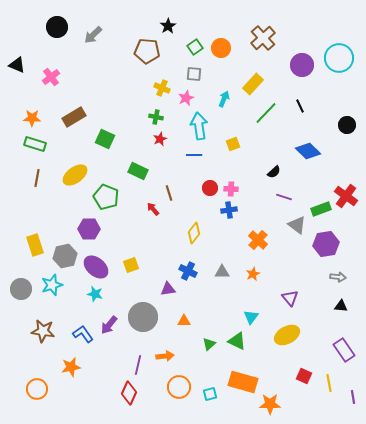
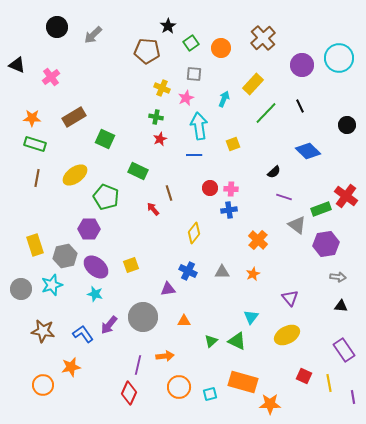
green square at (195, 47): moved 4 px left, 4 px up
green triangle at (209, 344): moved 2 px right, 3 px up
orange circle at (37, 389): moved 6 px right, 4 px up
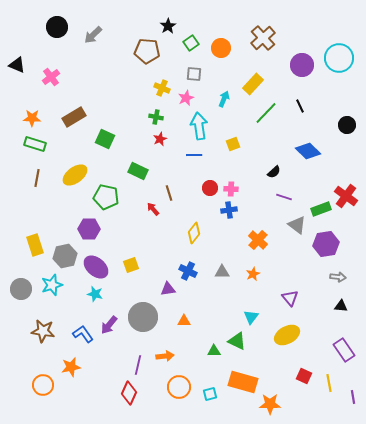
green pentagon at (106, 197): rotated 10 degrees counterclockwise
green triangle at (211, 341): moved 3 px right, 10 px down; rotated 40 degrees clockwise
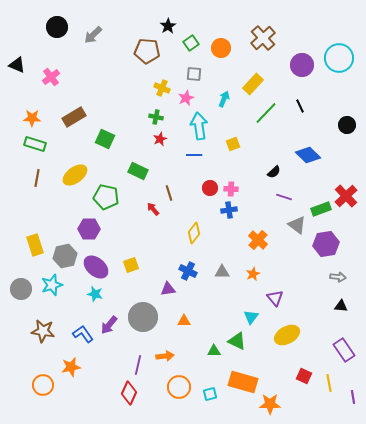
blue diamond at (308, 151): moved 4 px down
red cross at (346, 196): rotated 10 degrees clockwise
purple triangle at (290, 298): moved 15 px left
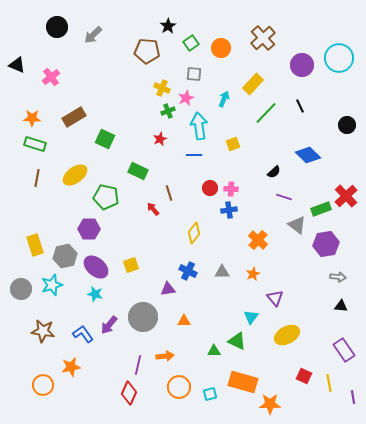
green cross at (156, 117): moved 12 px right, 6 px up; rotated 32 degrees counterclockwise
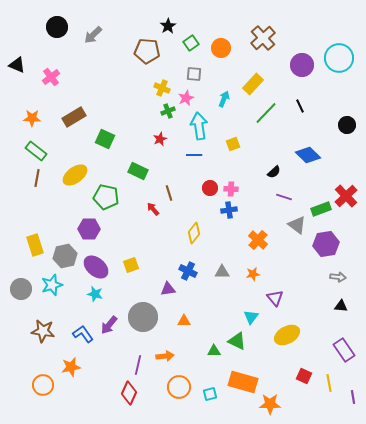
green rectangle at (35, 144): moved 1 px right, 7 px down; rotated 20 degrees clockwise
orange star at (253, 274): rotated 16 degrees clockwise
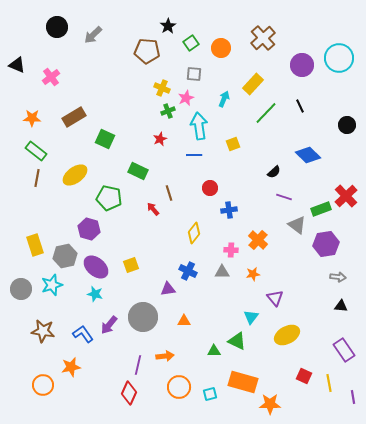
pink cross at (231, 189): moved 61 px down
green pentagon at (106, 197): moved 3 px right, 1 px down
purple hexagon at (89, 229): rotated 15 degrees clockwise
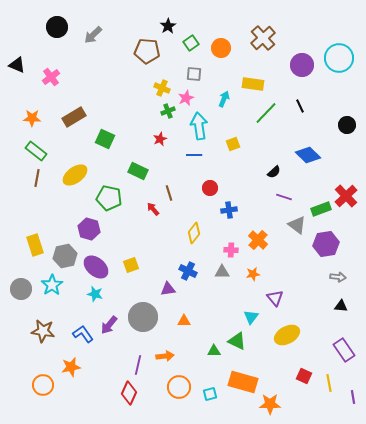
yellow rectangle at (253, 84): rotated 55 degrees clockwise
cyan star at (52, 285): rotated 15 degrees counterclockwise
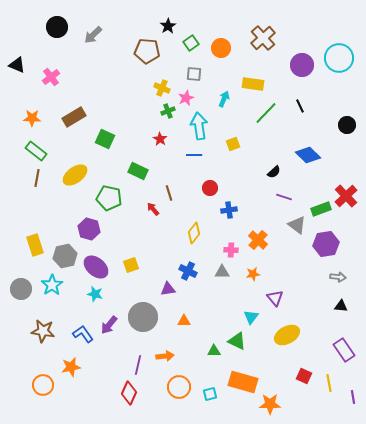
red star at (160, 139): rotated 16 degrees counterclockwise
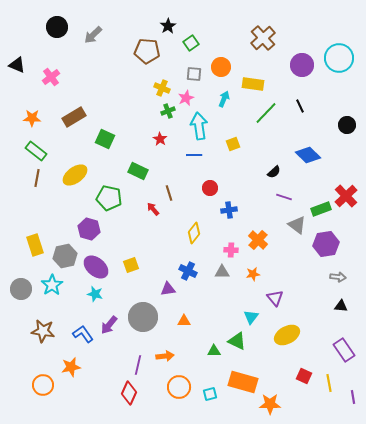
orange circle at (221, 48): moved 19 px down
